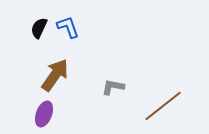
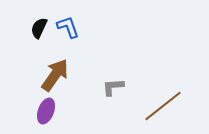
gray L-shape: rotated 15 degrees counterclockwise
purple ellipse: moved 2 px right, 3 px up
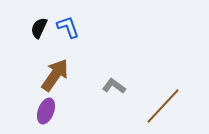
gray L-shape: moved 1 px right, 1 px up; rotated 40 degrees clockwise
brown line: rotated 9 degrees counterclockwise
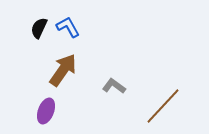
blue L-shape: rotated 10 degrees counterclockwise
brown arrow: moved 8 px right, 5 px up
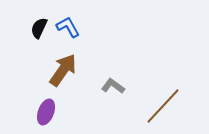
gray L-shape: moved 1 px left
purple ellipse: moved 1 px down
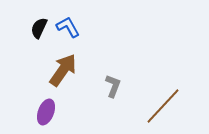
gray L-shape: rotated 75 degrees clockwise
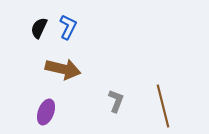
blue L-shape: rotated 55 degrees clockwise
brown arrow: moved 1 px up; rotated 68 degrees clockwise
gray L-shape: moved 3 px right, 15 px down
brown line: rotated 57 degrees counterclockwise
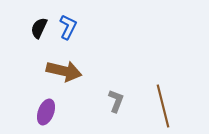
brown arrow: moved 1 px right, 2 px down
